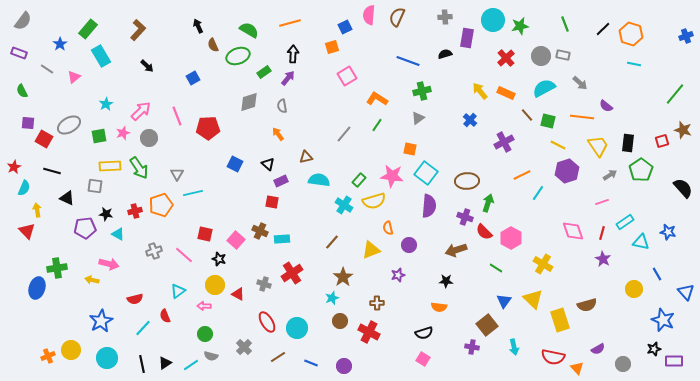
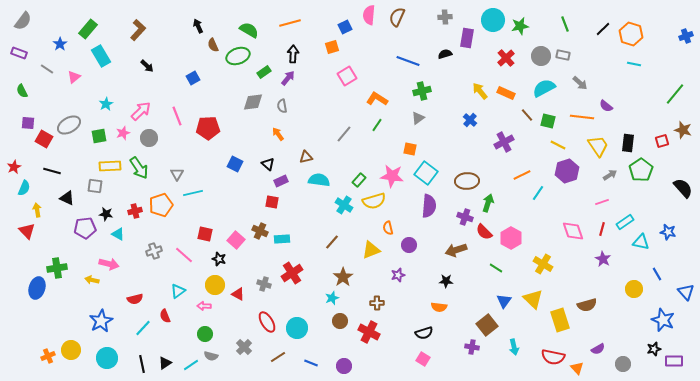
gray diamond at (249, 102): moved 4 px right; rotated 10 degrees clockwise
red line at (602, 233): moved 4 px up
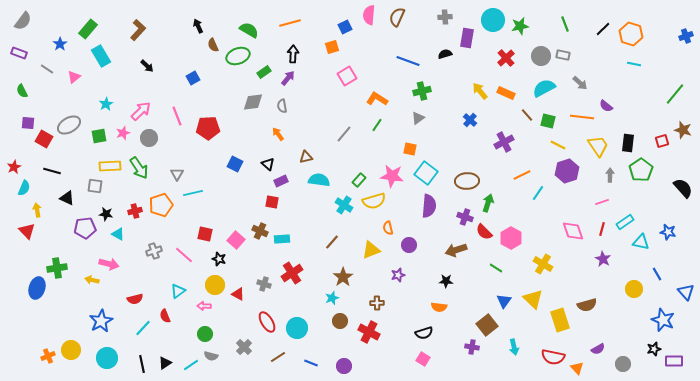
gray arrow at (610, 175): rotated 56 degrees counterclockwise
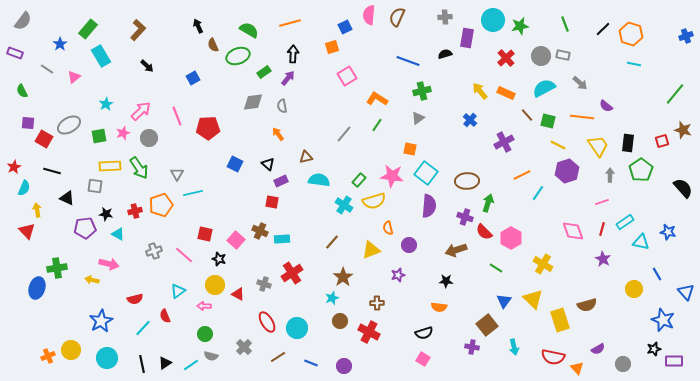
purple rectangle at (19, 53): moved 4 px left
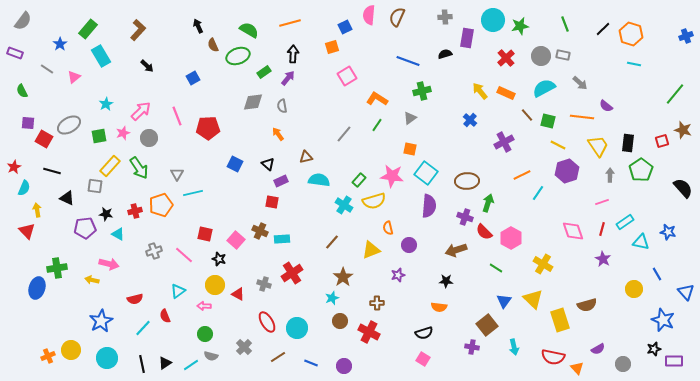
gray triangle at (418, 118): moved 8 px left
yellow rectangle at (110, 166): rotated 45 degrees counterclockwise
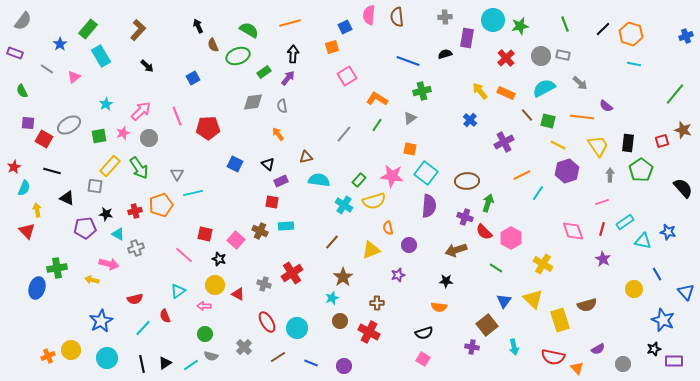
brown semicircle at (397, 17): rotated 30 degrees counterclockwise
cyan rectangle at (282, 239): moved 4 px right, 13 px up
cyan triangle at (641, 242): moved 2 px right, 1 px up
gray cross at (154, 251): moved 18 px left, 3 px up
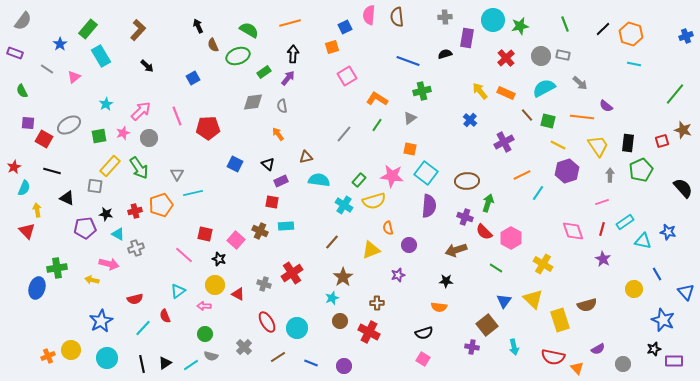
green pentagon at (641, 170): rotated 10 degrees clockwise
